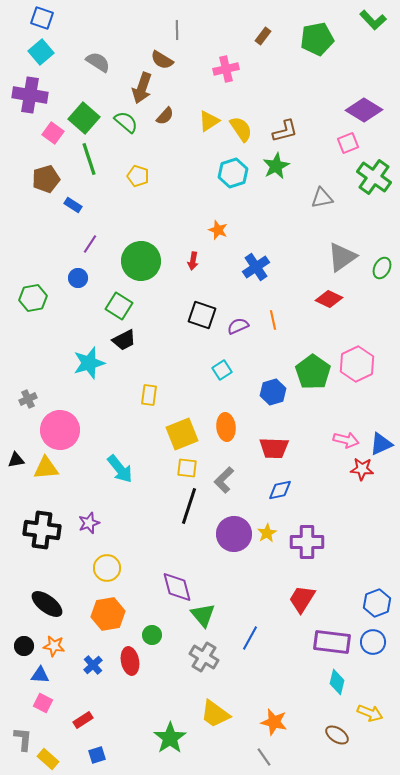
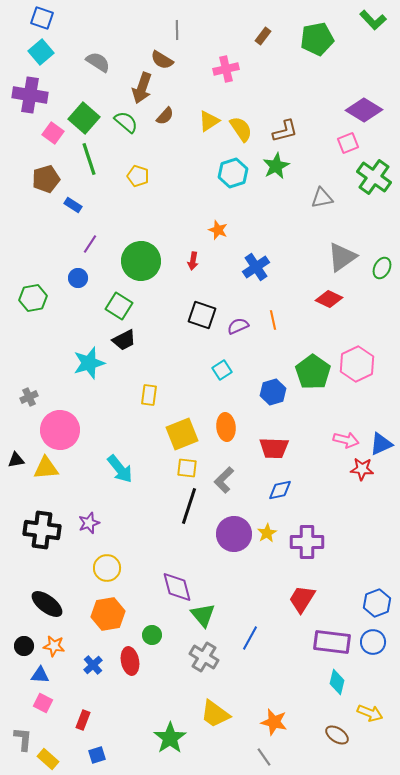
gray cross at (28, 399): moved 1 px right, 2 px up
red rectangle at (83, 720): rotated 36 degrees counterclockwise
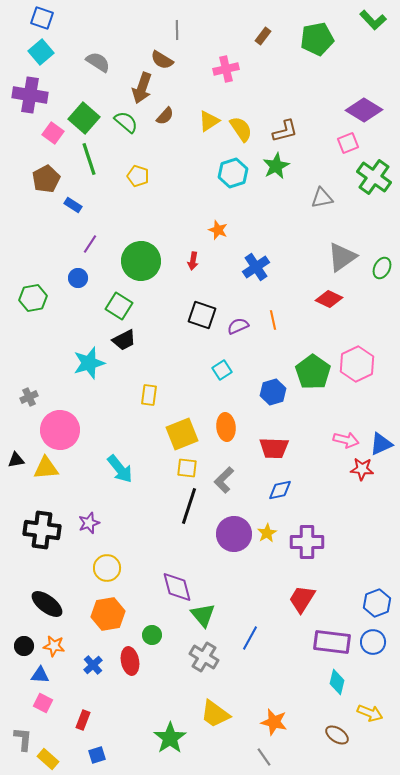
brown pentagon at (46, 179): rotated 12 degrees counterclockwise
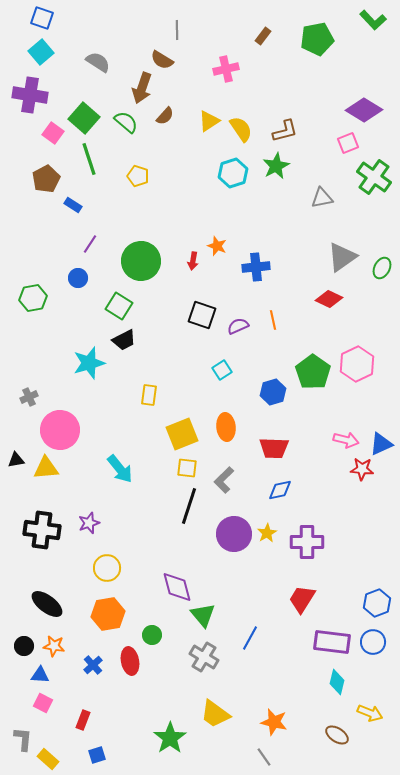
orange star at (218, 230): moved 1 px left, 16 px down
blue cross at (256, 267): rotated 28 degrees clockwise
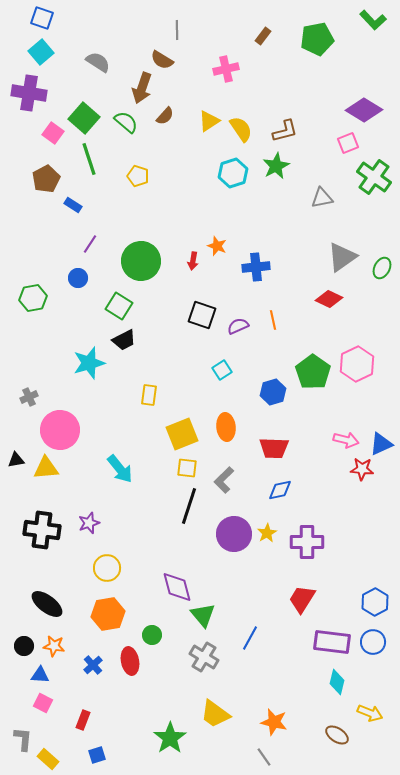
purple cross at (30, 95): moved 1 px left, 2 px up
blue hexagon at (377, 603): moved 2 px left, 1 px up; rotated 8 degrees counterclockwise
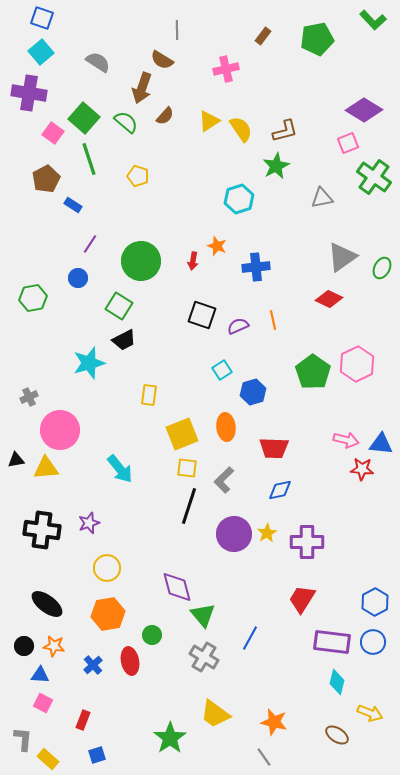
cyan hexagon at (233, 173): moved 6 px right, 26 px down
blue hexagon at (273, 392): moved 20 px left
blue triangle at (381, 444): rotated 30 degrees clockwise
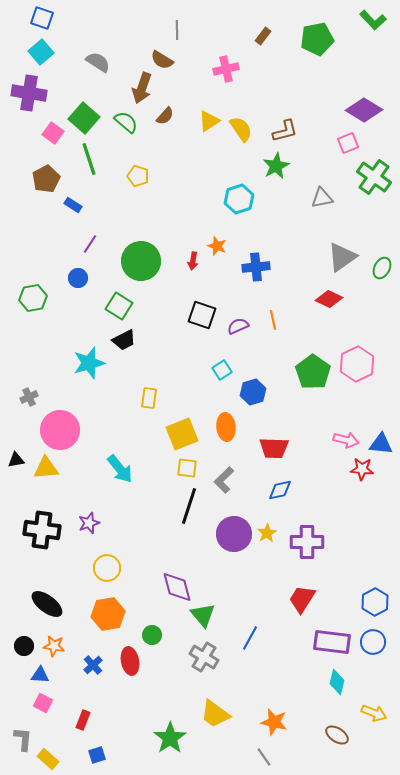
yellow rectangle at (149, 395): moved 3 px down
yellow arrow at (370, 713): moved 4 px right
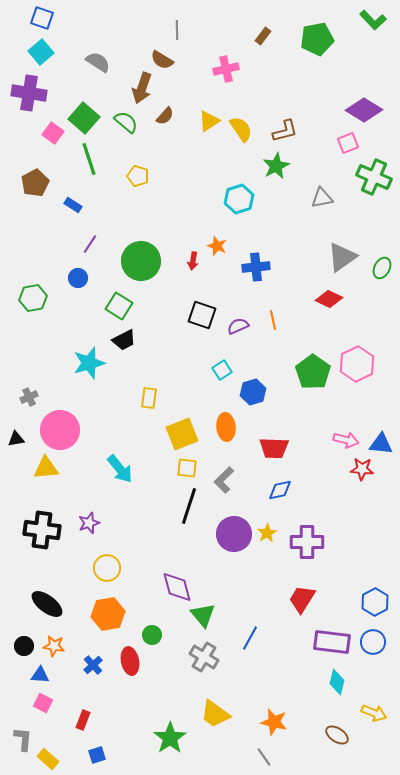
green cross at (374, 177): rotated 12 degrees counterclockwise
brown pentagon at (46, 179): moved 11 px left, 4 px down
black triangle at (16, 460): moved 21 px up
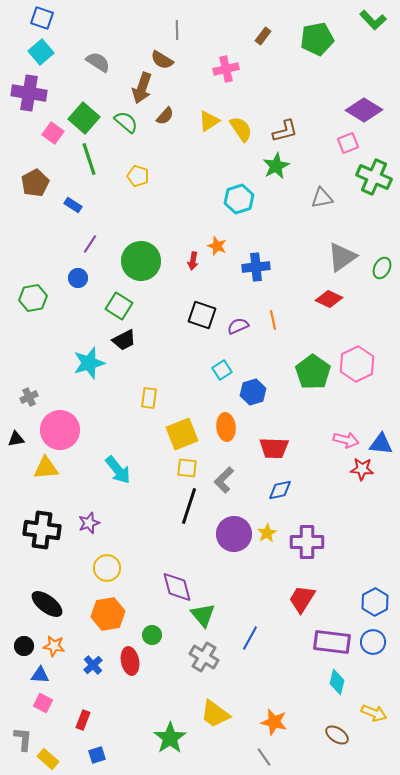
cyan arrow at (120, 469): moved 2 px left, 1 px down
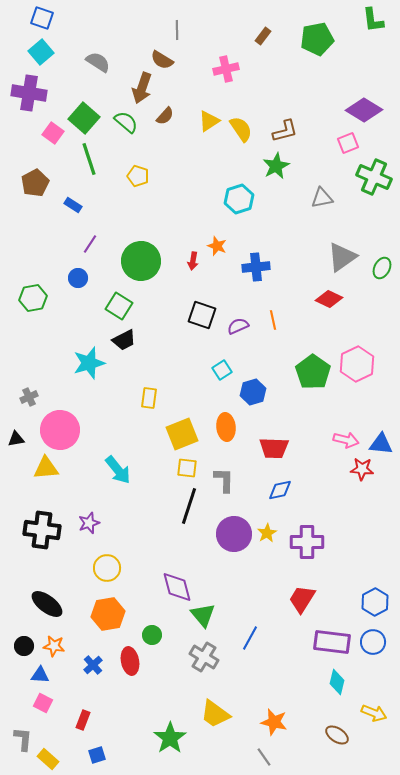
green L-shape at (373, 20): rotated 36 degrees clockwise
gray L-shape at (224, 480): rotated 136 degrees clockwise
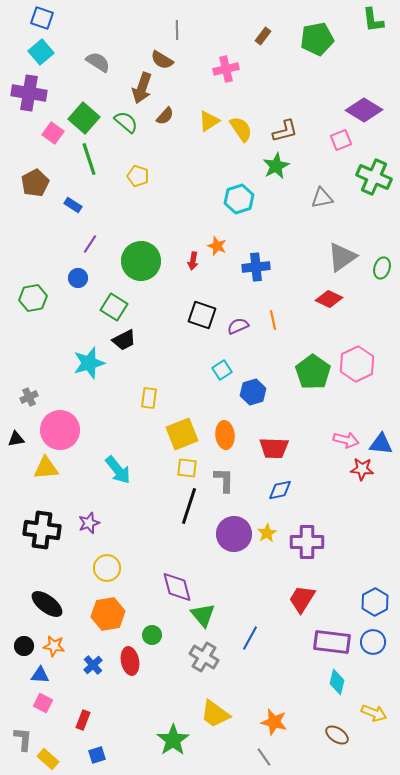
pink square at (348, 143): moved 7 px left, 3 px up
green ellipse at (382, 268): rotated 10 degrees counterclockwise
green square at (119, 306): moved 5 px left, 1 px down
orange ellipse at (226, 427): moved 1 px left, 8 px down
green star at (170, 738): moved 3 px right, 2 px down
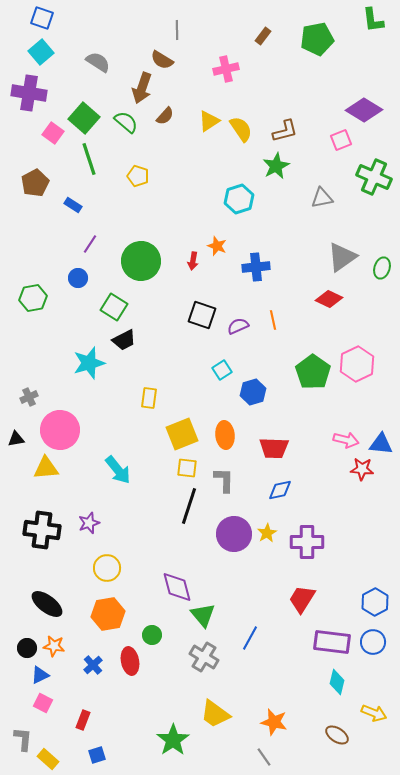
black circle at (24, 646): moved 3 px right, 2 px down
blue triangle at (40, 675): rotated 30 degrees counterclockwise
